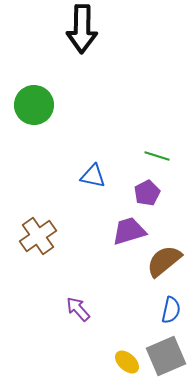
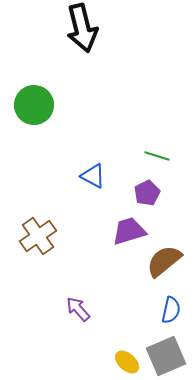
black arrow: moved 1 px up; rotated 15 degrees counterclockwise
blue triangle: rotated 16 degrees clockwise
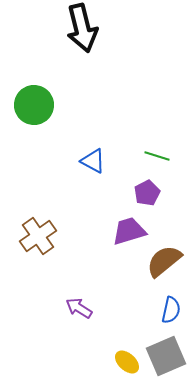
blue triangle: moved 15 px up
purple arrow: moved 1 px right, 1 px up; rotated 16 degrees counterclockwise
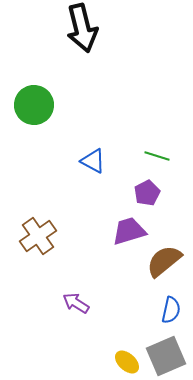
purple arrow: moved 3 px left, 5 px up
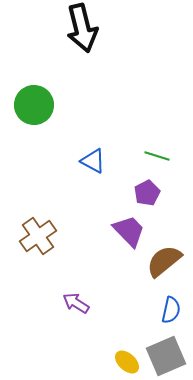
purple trapezoid: rotated 63 degrees clockwise
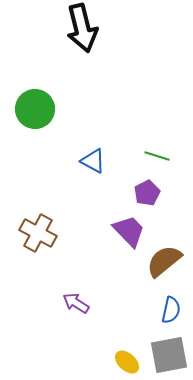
green circle: moved 1 px right, 4 px down
brown cross: moved 3 px up; rotated 27 degrees counterclockwise
gray square: moved 3 px right, 1 px up; rotated 12 degrees clockwise
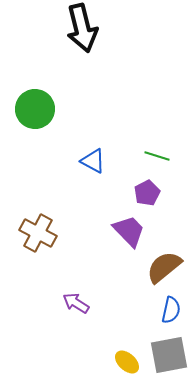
brown semicircle: moved 6 px down
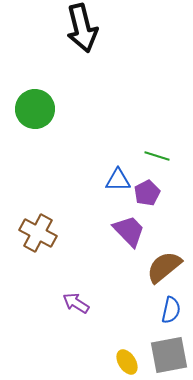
blue triangle: moved 25 px right, 19 px down; rotated 28 degrees counterclockwise
yellow ellipse: rotated 15 degrees clockwise
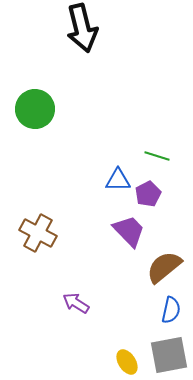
purple pentagon: moved 1 px right, 1 px down
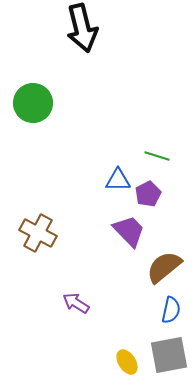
green circle: moved 2 px left, 6 px up
